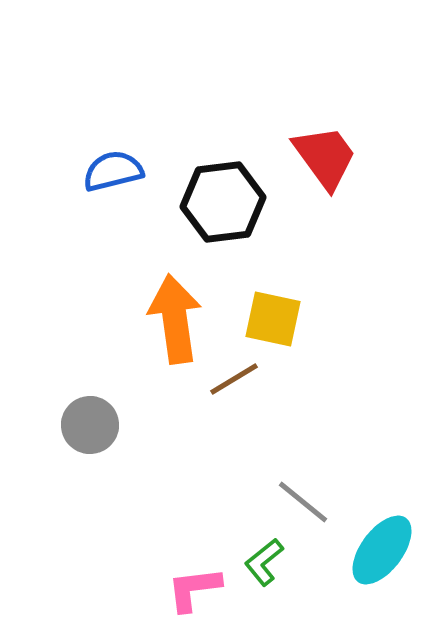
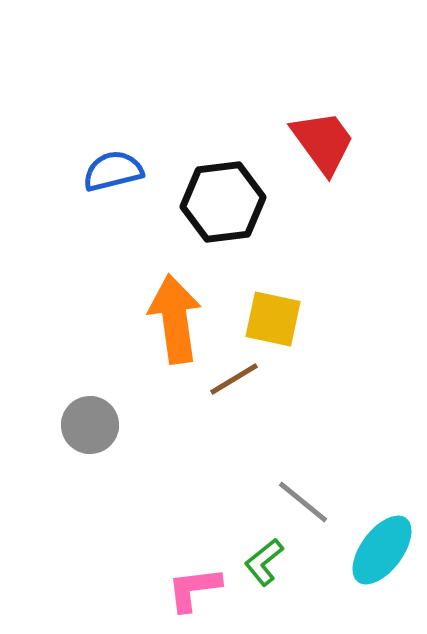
red trapezoid: moved 2 px left, 15 px up
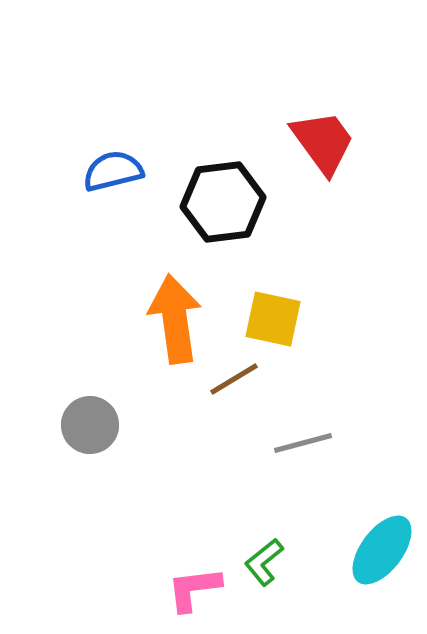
gray line: moved 59 px up; rotated 54 degrees counterclockwise
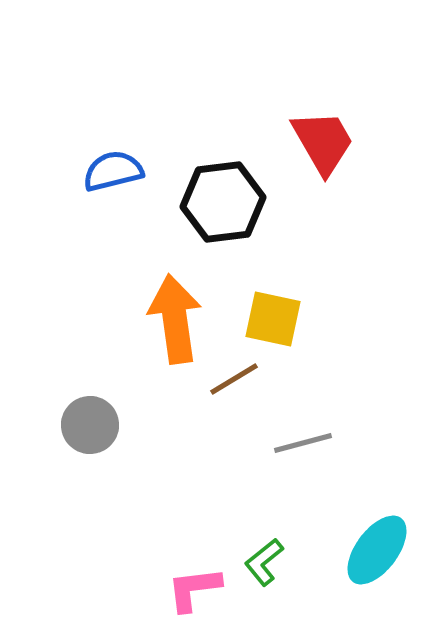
red trapezoid: rotated 6 degrees clockwise
cyan ellipse: moved 5 px left
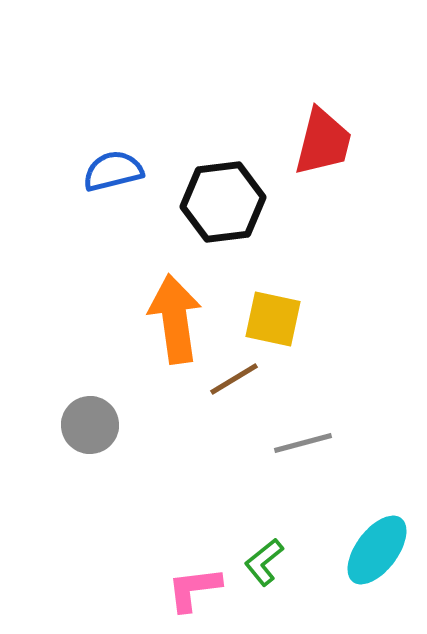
red trapezoid: rotated 44 degrees clockwise
